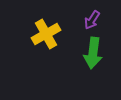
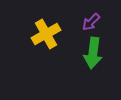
purple arrow: moved 1 px left, 2 px down; rotated 12 degrees clockwise
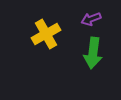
purple arrow: moved 3 px up; rotated 24 degrees clockwise
